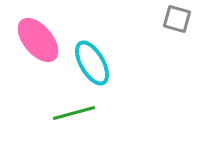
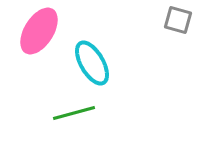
gray square: moved 1 px right, 1 px down
pink ellipse: moved 1 px right, 9 px up; rotated 72 degrees clockwise
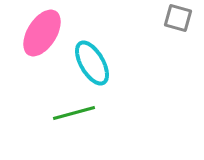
gray square: moved 2 px up
pink ellipse: moved 3 px right, 2 px down
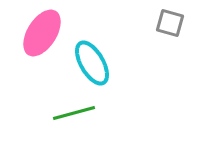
gray square: moved 8 px left, 5 px down
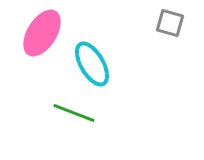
cyan ellipse: moved 1 px down
green line: rotated 36 degrees clockwise
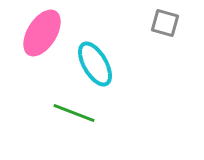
gray square: moved 5 px left
cyan ellipse: moved 3 px right
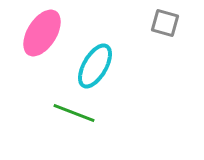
cyan ellipse: moved 2 px down; rotated 60 degrees clockwise
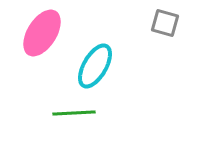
green line: rotated 24 degrees counterclockwise
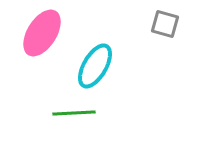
gray square: moved 1 px down
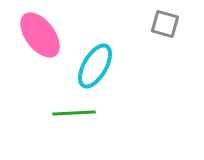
pink ellipse: moved 2 px left, 2 px down; rotated 69 degrees counterclockwise
